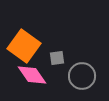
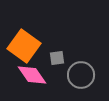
gray circle: moved 1 px left, 1 px up
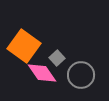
gray square: rotated 35 degrees counterclockwise
pink diamond: moved 10 px right, 2 px up
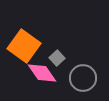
gray circle: moved 2 px right, 3 px down
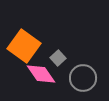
gray square: moved 1 px right
pink diamond: moved 1 px left, 1 px down
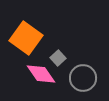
orange square: moved 2 px right, 8 px up
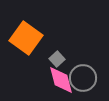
gray square: moved 1 px left, 1 px down
pink diamond: moved 20 px right, 6 px down; rotated 20 degrees clockwise
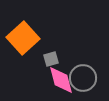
orange square: moved 3 px left; rotated 12 degrees clockwise
gray square: moved 6 px left; rotated 28 degrees clockwise
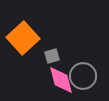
gray square: moved 1 px right, 3 px up
gray circle: moved 2 px up
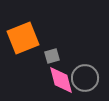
orange square: rotated 20 degrees clockwise
gray circle: moved 2 px right, 2 px down
